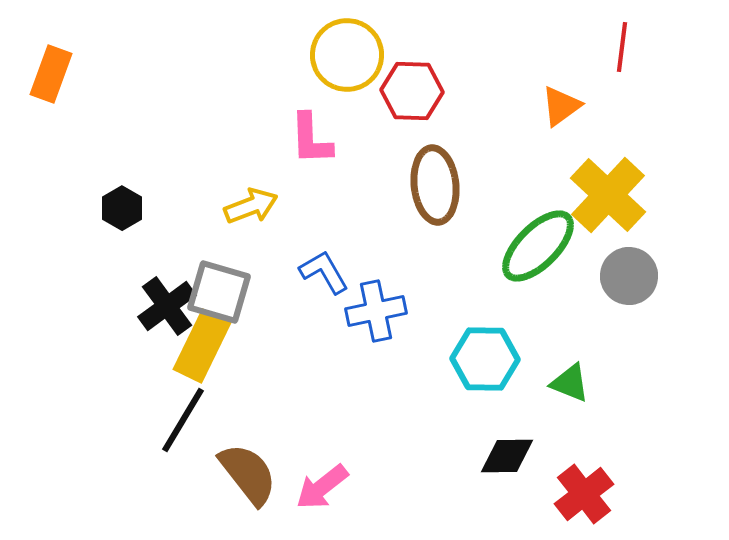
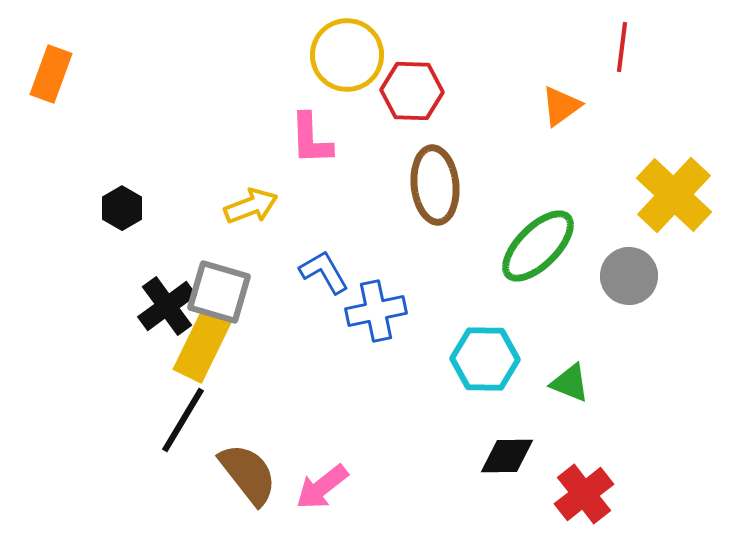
yellow cross: moved 66 px right
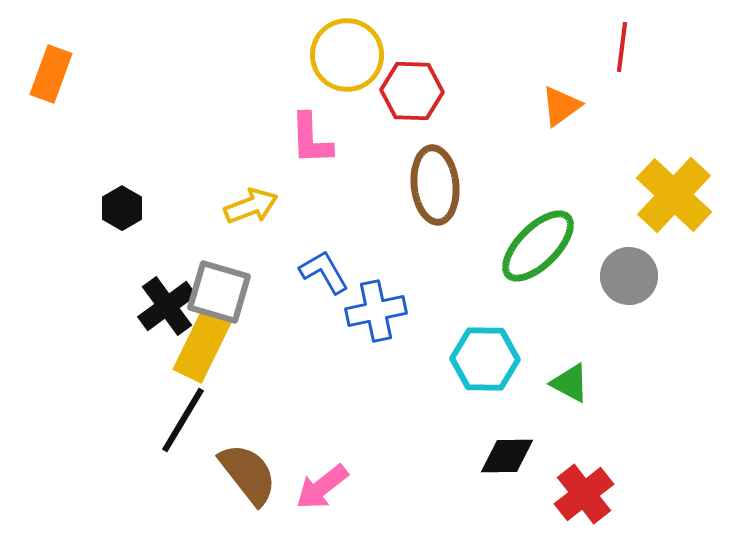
green triangle: rotated 6 degrees clockwise
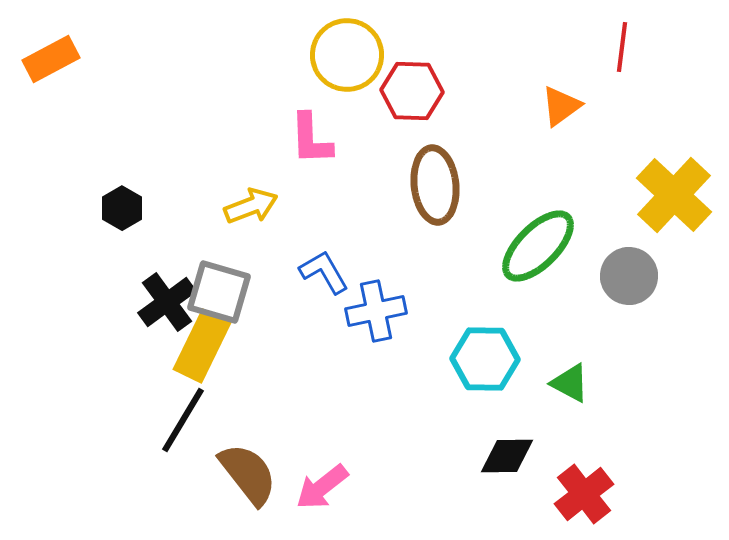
orange rectangle: moved 15 px up; rotated 42 degrees clockwise
black cross: moved 4 px up
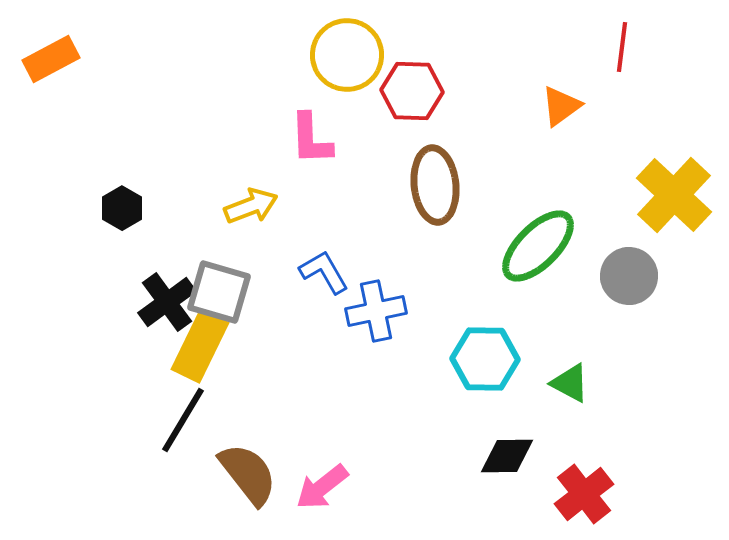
yellow rectangle: moved 2 px left
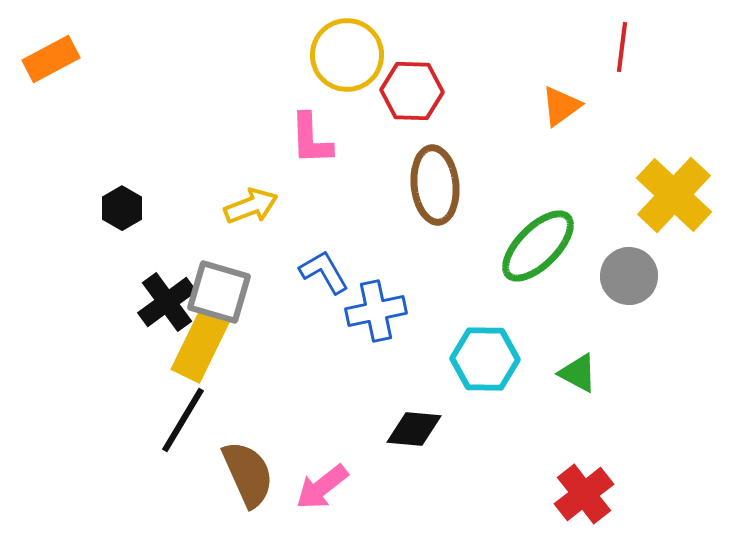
green triangle: moved 8 px right, 10 px up
black diamond: moved 93 px left, 27 px up; rotated 6 degrees clockwise
brown semicircle: rotated 14 degrees clockwise
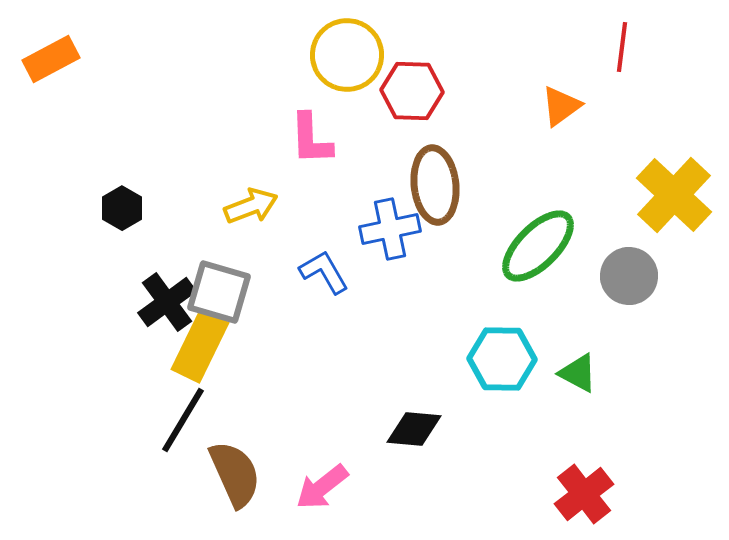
blue cross: moved 14 px right, 82 px up
cyan hexagon: moved 17 px right
brown semicircle: moved 13 px left
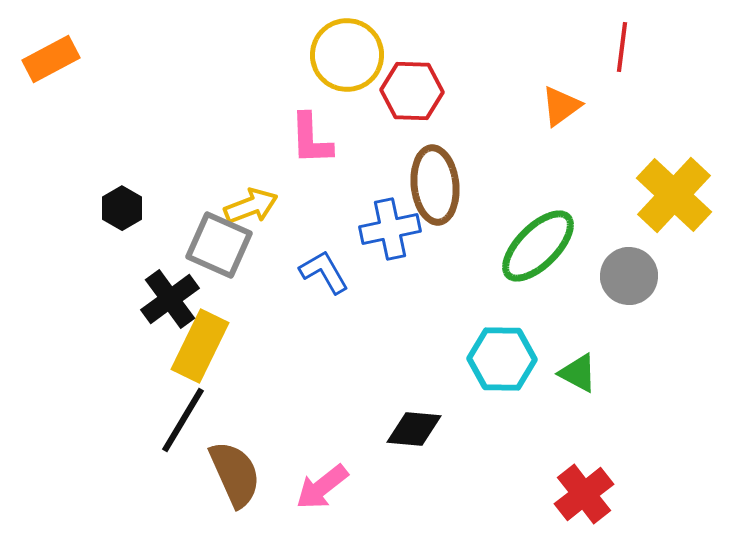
gray square: moved 47 px up; rotated 8 degrees clockwise
black cross: moved 3 px right, 3 px up
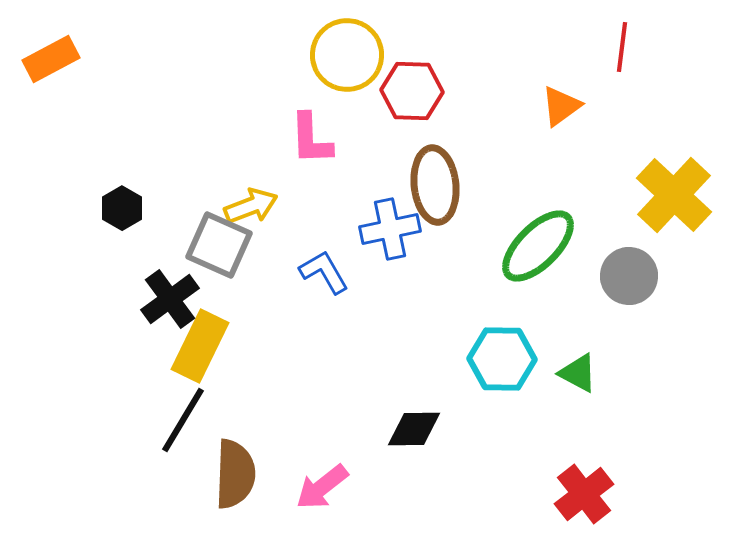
black diamond: rotated 6 degrees counterclockwise
brown semicircle: rotated 26 degrees clockwise
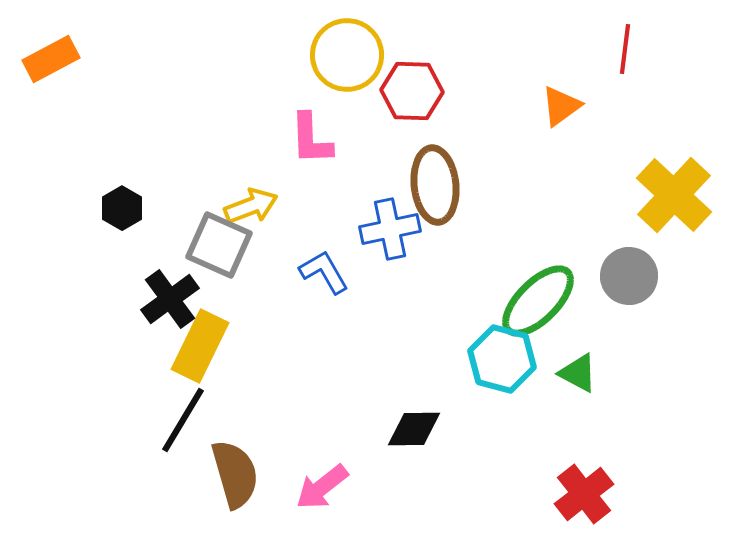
red line: moved 3 px right, 2 px down
green ellipse: moved 55 px down
cyan hexagon: rotated 14 degrees clockwise
brown semicircle: rotated 18 degrees counterclockwise
